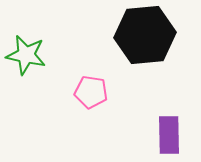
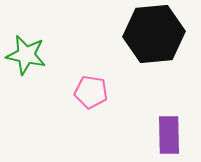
black hexagon: moved 9 px right, 1 px up
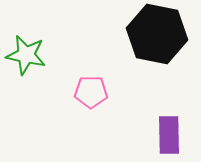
black hexagon: moved 3 px right; rotated 16 degrees clockwise
pink pentagon: rotated 8 degrees counterclockwise
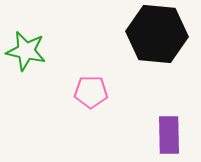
black hexagon: rotated 6 degrees counterclockwise
green star: moved 4 px up
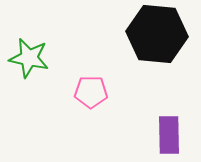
green star: moved 3 px right, 7 px down
